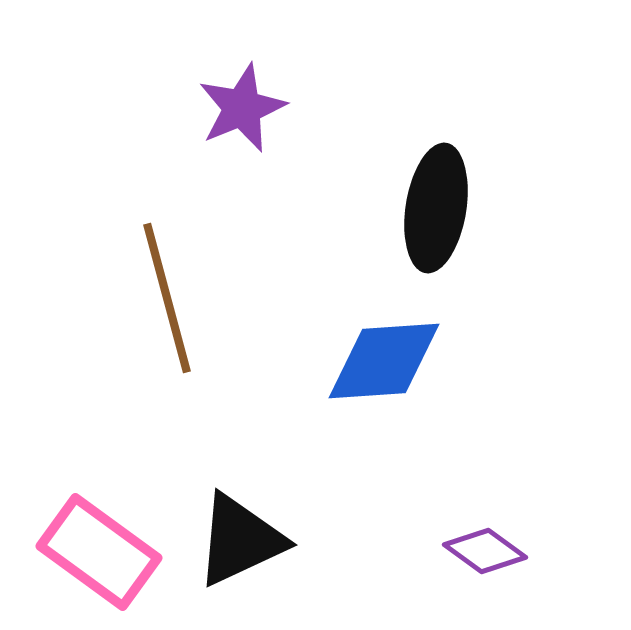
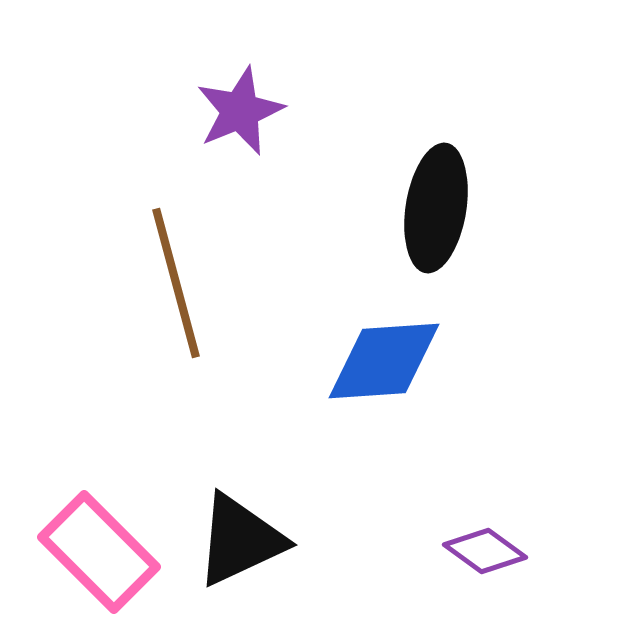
purple star: moved 2 px left, 3 px down
brown line: moved 9 px right, 15 px up
pink rectangle: rotated 9 degrees clockwise
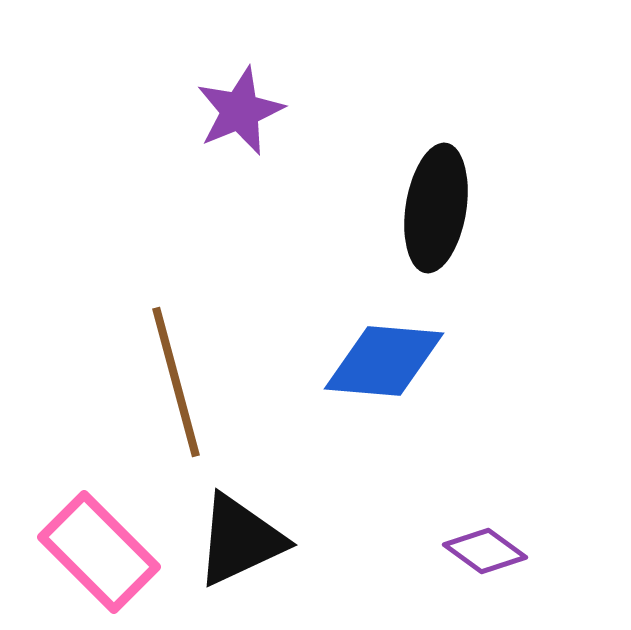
brown line: moved 99 px down
blue diamond: rotated 9 degrees clockwise
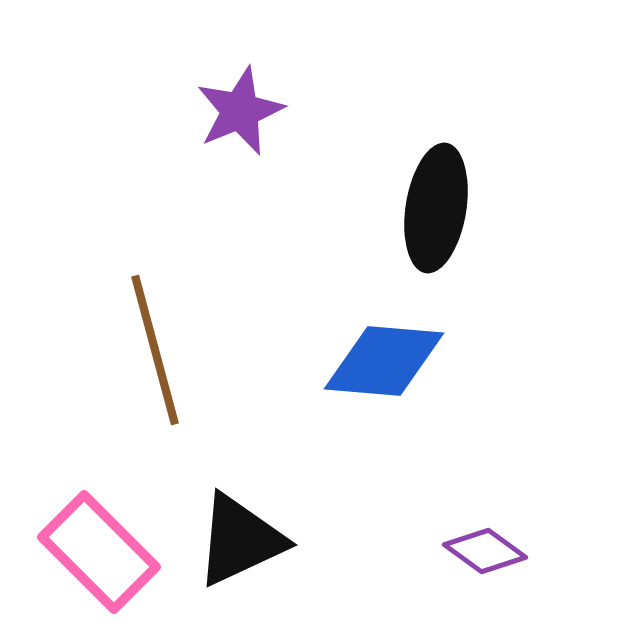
brown line: moved 21 px left, 32 px up
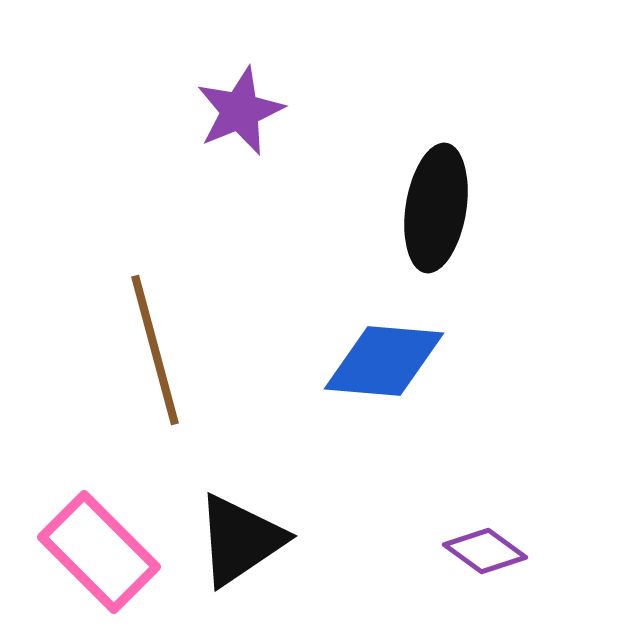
black triangle: rotated 9 degrees counterclockwise
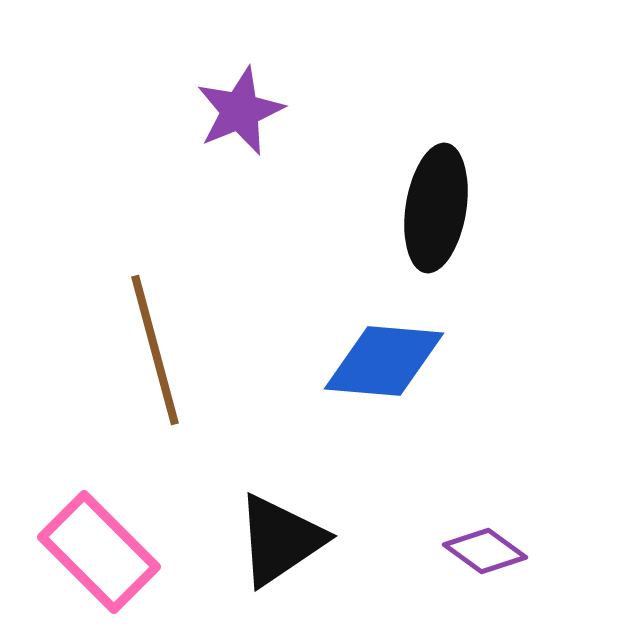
black triangle: moved 40 px right
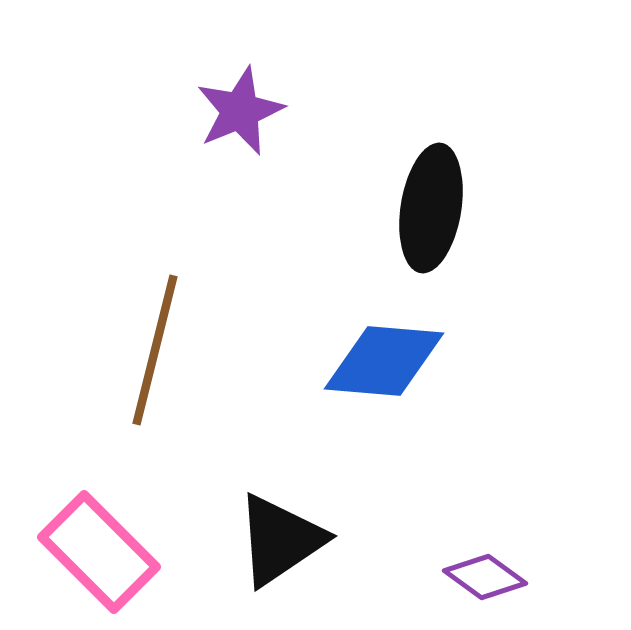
black ellipse: moved 5 px left
brown line: rotated 29 degrees clockwise
purple diamond: moved 26 px down
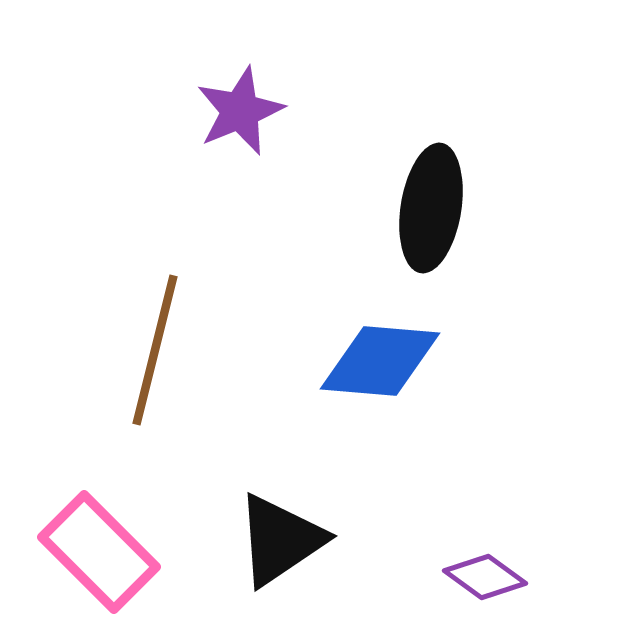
blue diamond: moved 4 px left
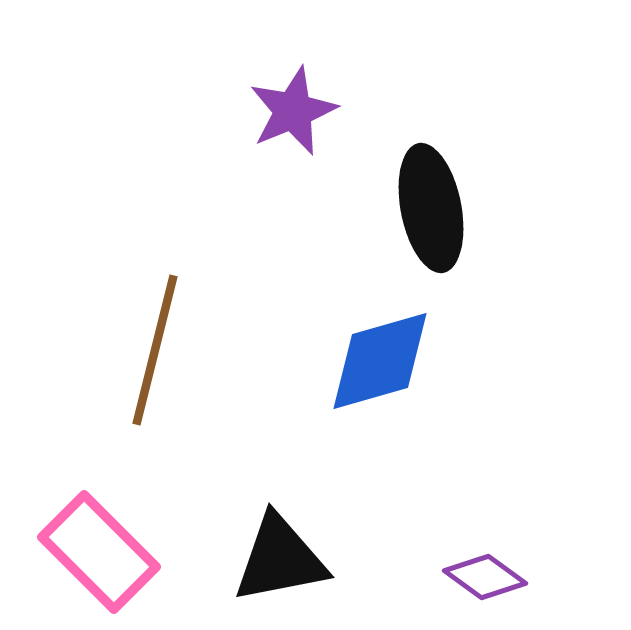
purple star: moved 53 px right
black ellipse: rotated 20 degrees counterclockwise
blue diamond: rotated 21 degrees counterclockwise
black triangle: moved 19 px down; rotated 23 degrees clockwise
